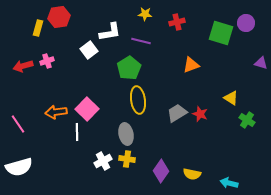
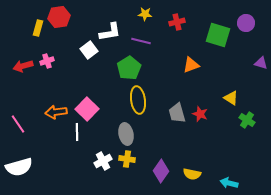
green square: moved 3 px left, 2 px down
gray trapezoid: rotated 75 degrees counterclockwise
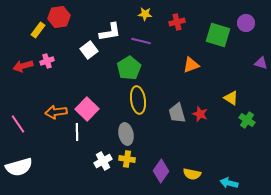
yellow rectangle: moved 2 px down; rotated 21 degrees clockwise
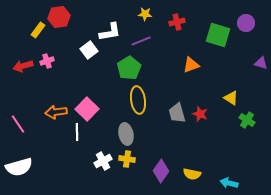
purple line: rotated 36 degrees counterclockwise
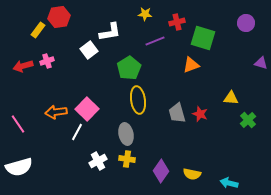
green square: moved 15 px left, 3 px down
purple line: moved 14 px right
yellow triangle: rotated 28 degrees counterclockwise
green cross: moved 1 px right; rotated 14 degrees clockwise
white line: rotated 30 degrees clockwise
white cross: moved 5 px left
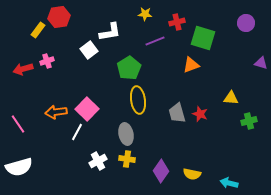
red arrow: moved 3 px down
green cross: moved 1 px right, 1 px down; rotated 28 degrees clockwise
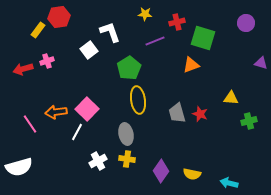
white L-shape: rotated 100 degrees counterclockwise
pink line: moved 12 px right
